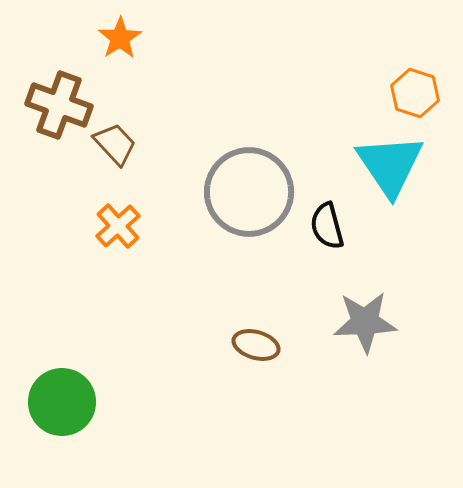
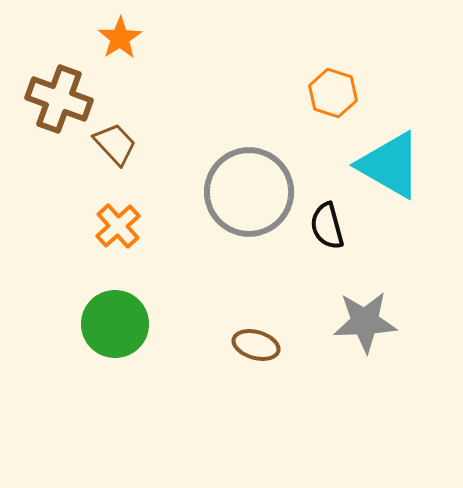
orange hexagon: moved 82 px left
brown cross: moved 6 px up
cyan triangle: rotated 26 degrees counterclockwise
green circle: moved 53 px right, 78 px up
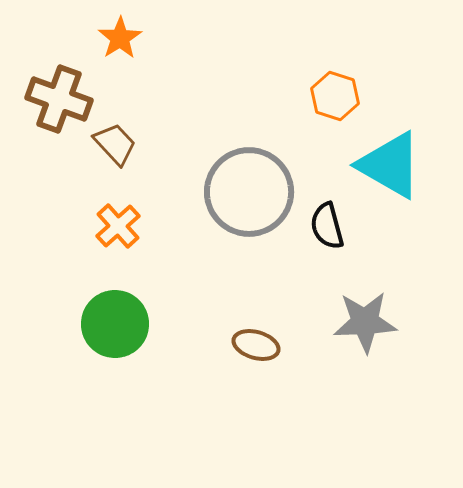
orange hexagon: moved 2 px right, 3 px down
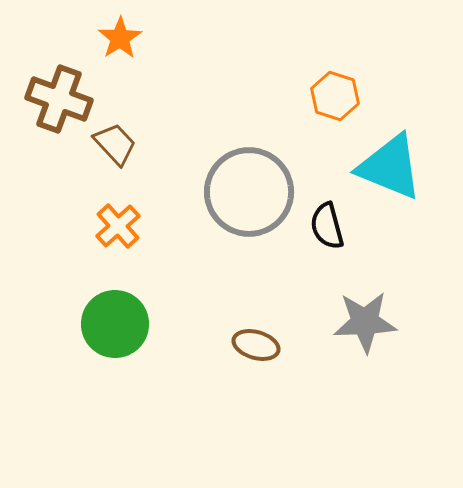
cyan triangle: moved 2 px down; rotated 8 degrees counterclockwise
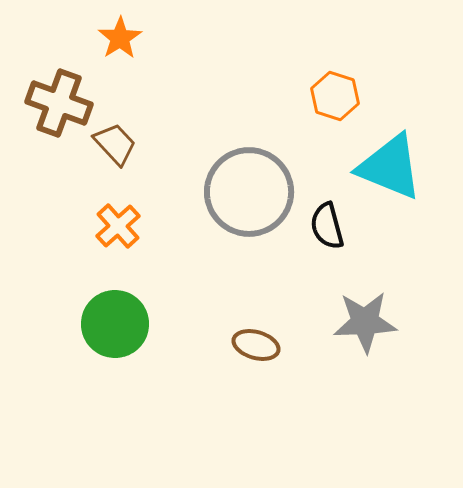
brown cross: moved 4 px down
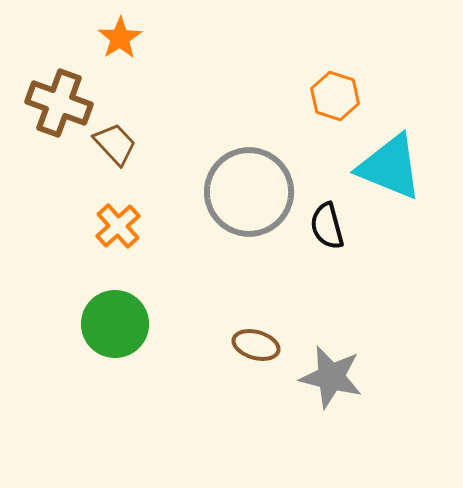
gray star: moved 34 px left, 55 px down; rotated 16 degrees clockwise
